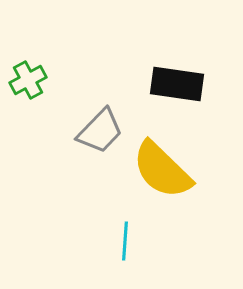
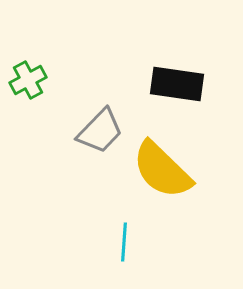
cyan line: moved 1 px left, 1 px down
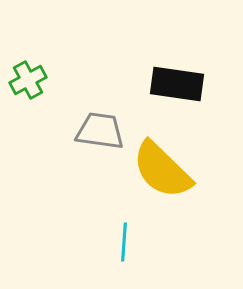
gray trapezoid: rotated 126 degrees counterclockwise
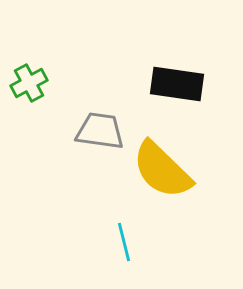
green cross: moved 1 px right, 3 px down
cyan line: rotated 18 degrees counterclockwise
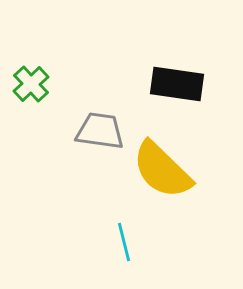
green cross: moved 2 px right, 1 px down; rotated 15 degrees counterclockwise
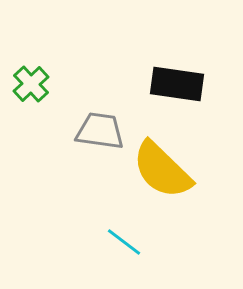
cyan line: rotated 39 degrees counterclockwise
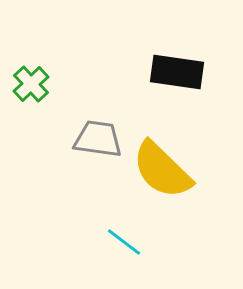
black rectangle: moved 12 px up
gray trapezoid: moved 2 px left, 8 px down
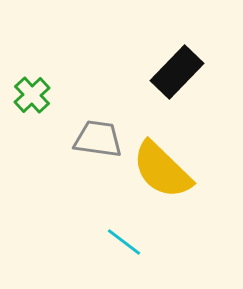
black rectangle: rotated 54 degrees counterclockwise
green cross: moved 1 px right, 11 px down
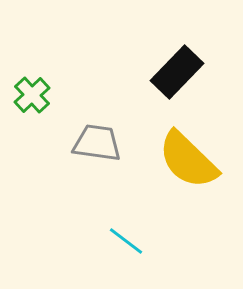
gray trapezoid: moved 1 px left, 4 px down
yellow semicircle: moved 26 px right, 10 px up
cyan line: moved 2 px right, 1 px up
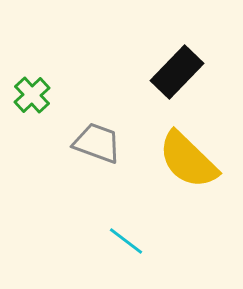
gray trapezoid: rotated 12 degrees clockwise
